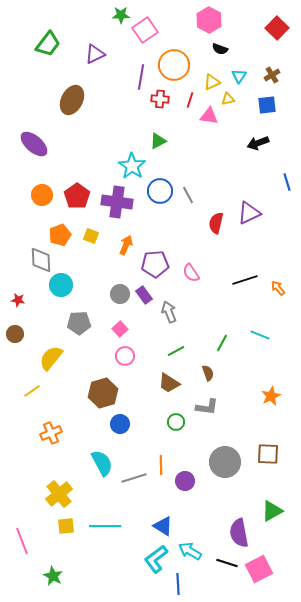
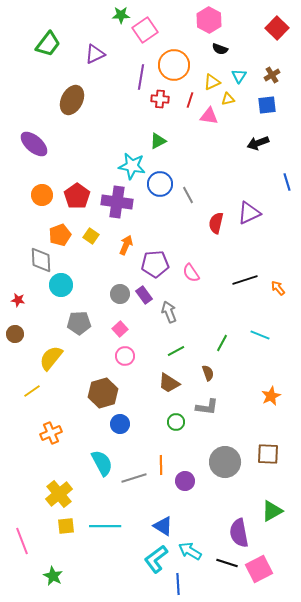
cyan star at (132, 166): rotated 24 degrees counterclockwise
blue circle at (160, 191): moved 7 px up
yellow square at (91, 236): rotated 14 degrees clockwise
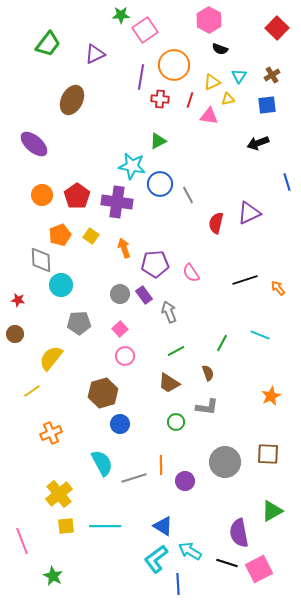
orange arrow at (126, 245): moved 2 px left, 3 px down; rotated 42 degrees counterclockwise
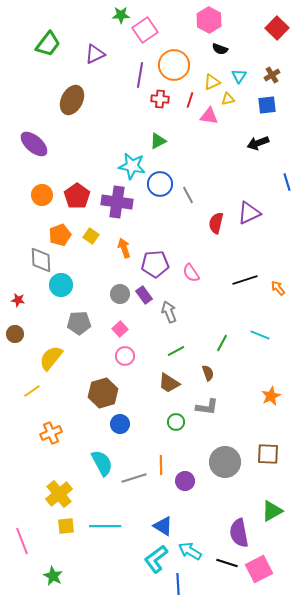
purple line at (141, 77): moved 1 px left, 2 px up
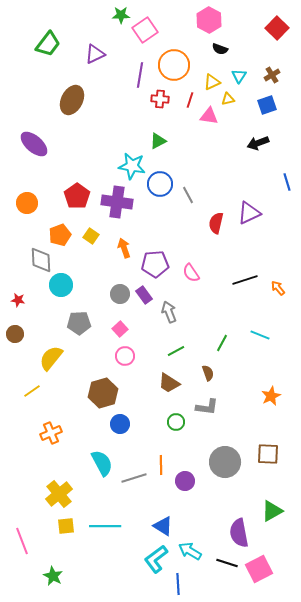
blue square at (267, 105): rotated 12 degrees counterclockwise
orange circle at (42, 195): moved 15 px left, 8 px down
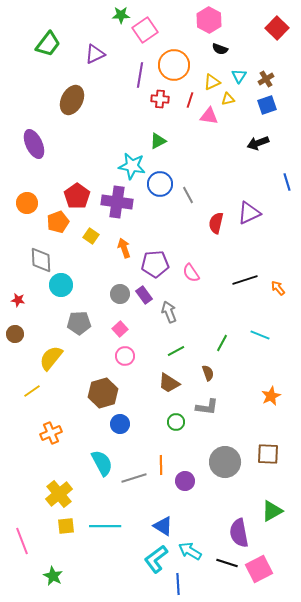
brown cross at (272, 75): moved 6 px left, 4 px down
purple ellipse at (34, 144): rotated 24 degrees clockwise
orange pentagon at (60, 235): moved 2 px left, 13 px up
